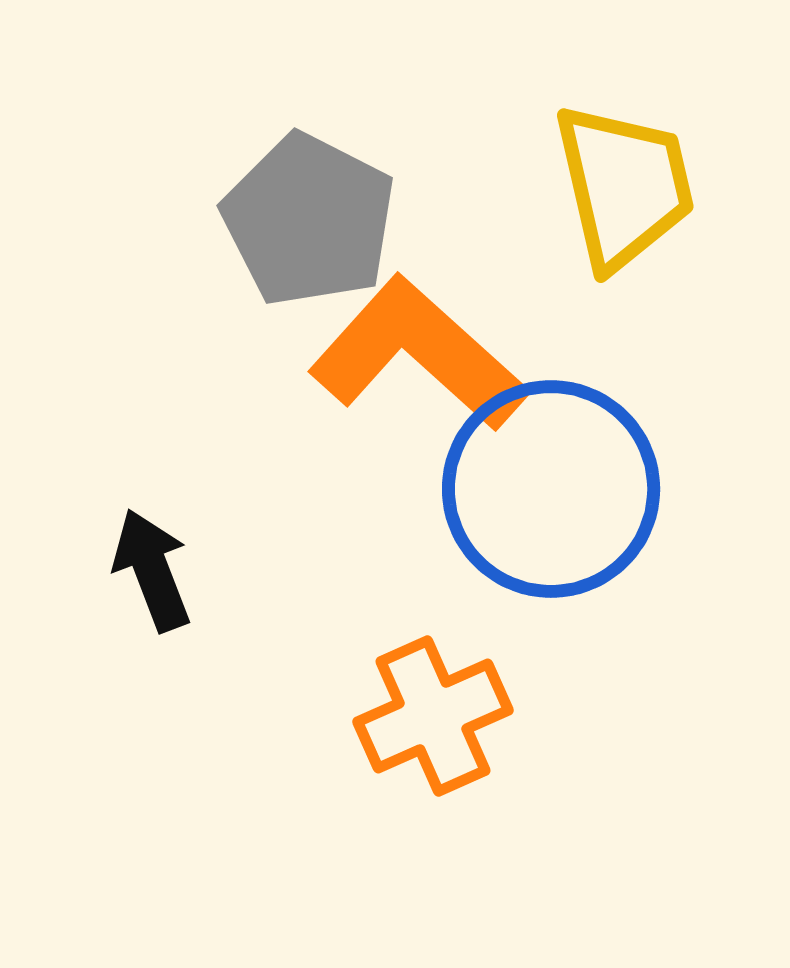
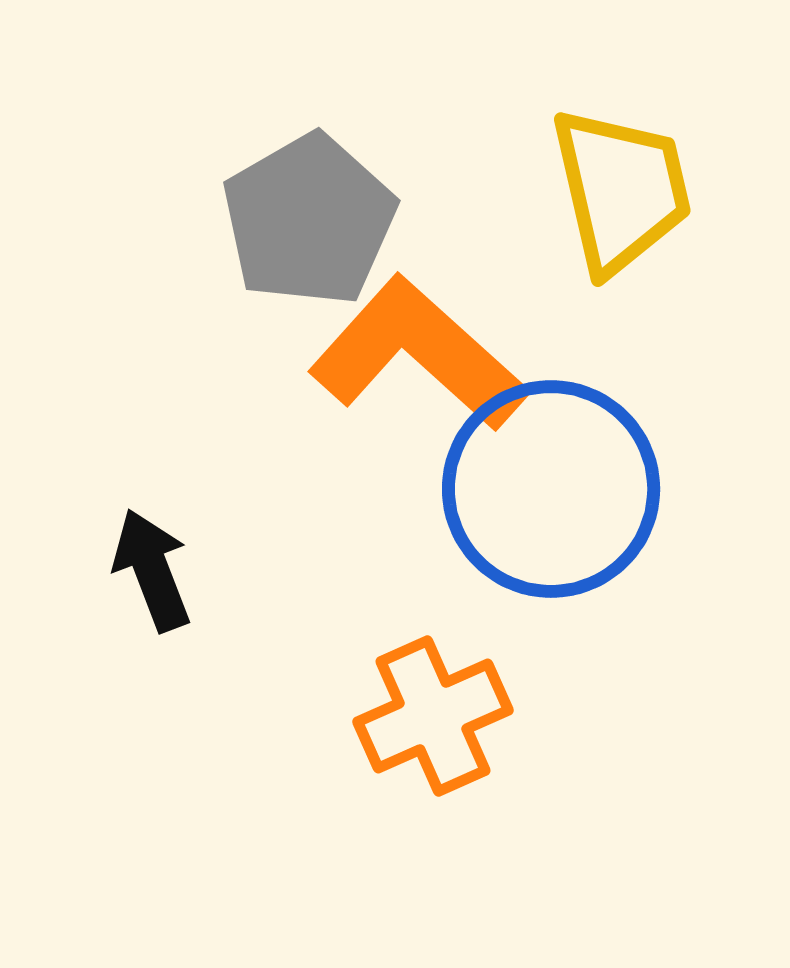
yellow trapezoid: moved 3 px left, 4 px down
gray pentagon: rotated 15 degrees clockwise
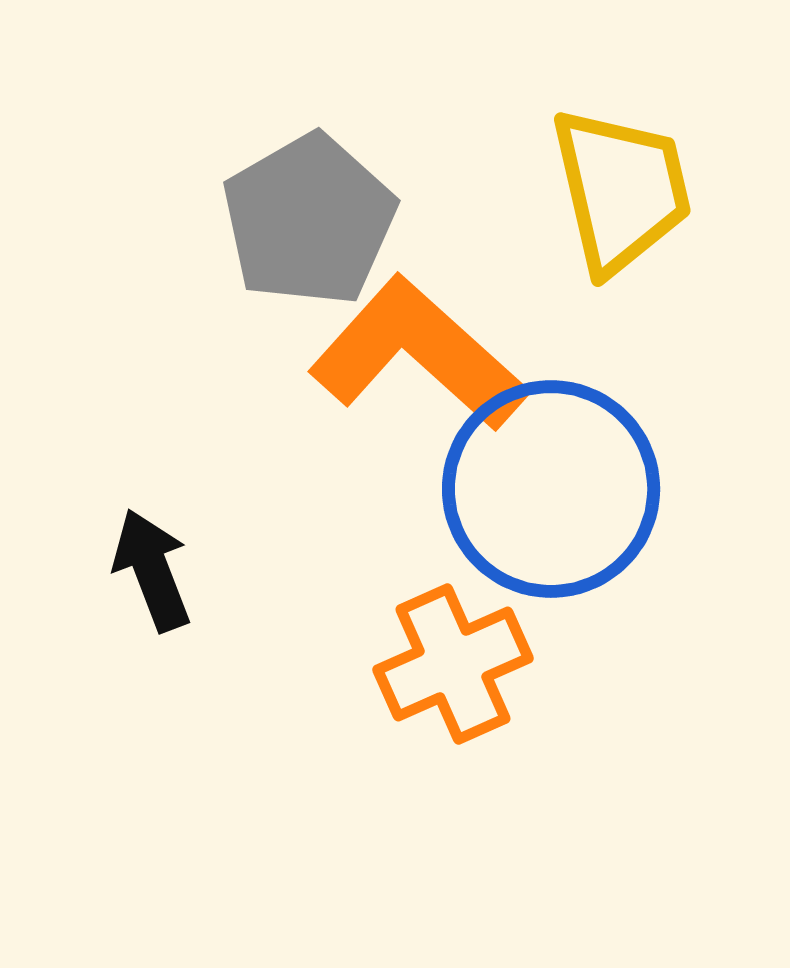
orange cross: moved 20 px right, 52 px up
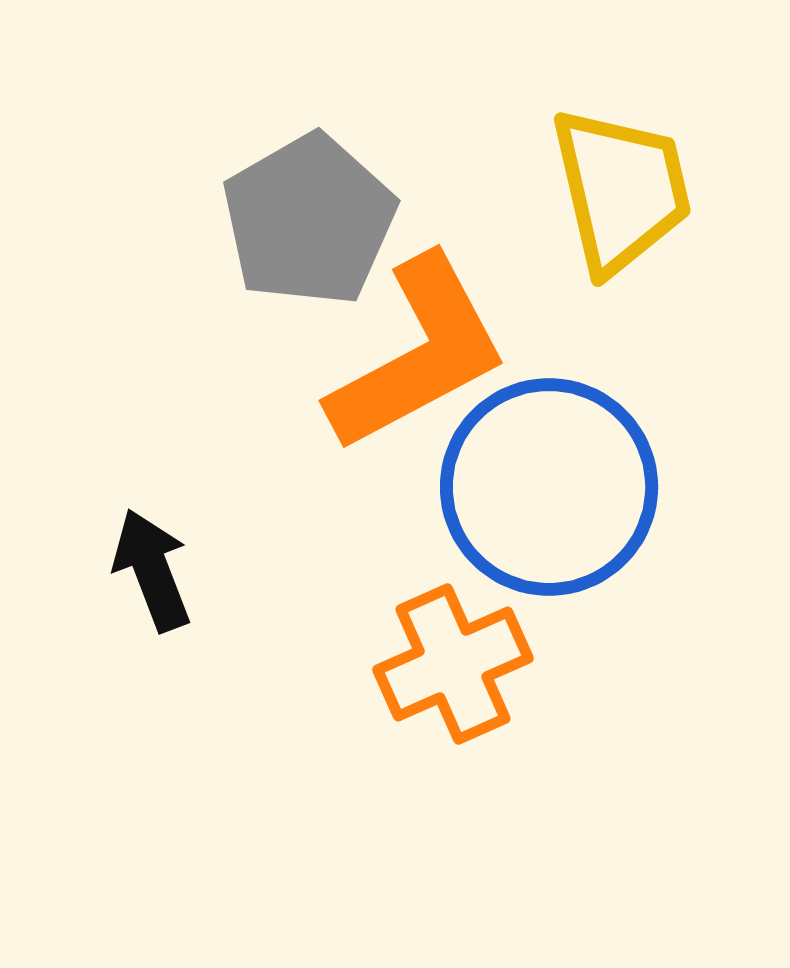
orange L-shape: rotated 110 degrees clockwise
blue circle: moved 2 px left, 2 px up
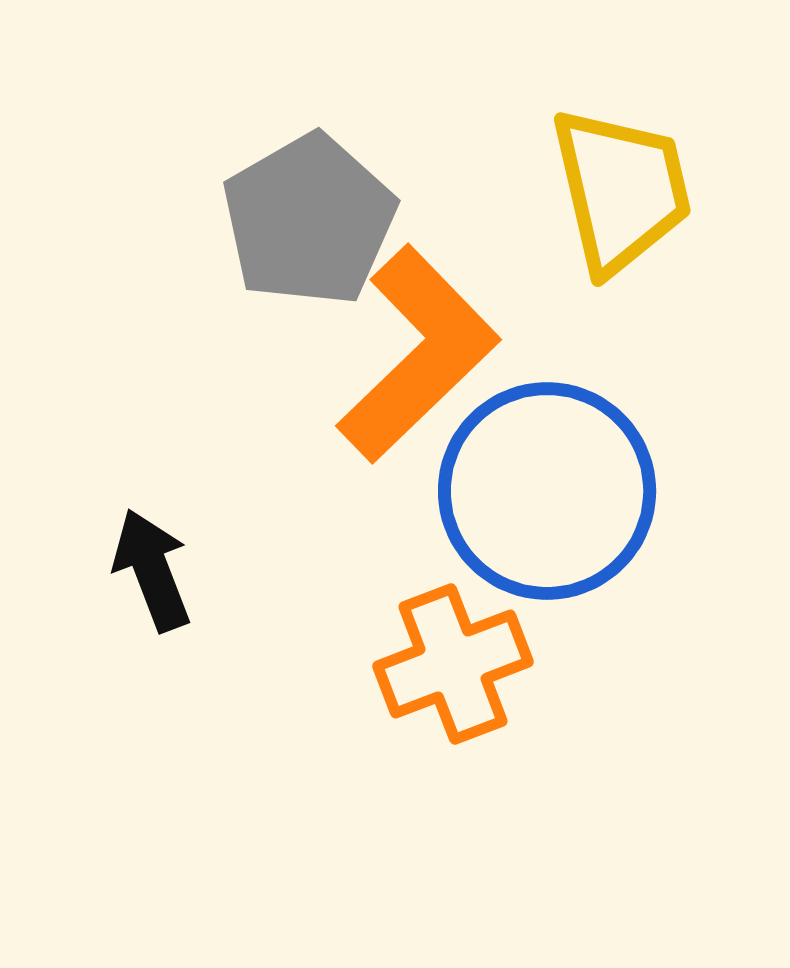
orange L-shape: rotated 16 degrees counterclockwise
blue circle: moved 2 px left, 4 px down
orange cross: rotated 3 degrees clockwise
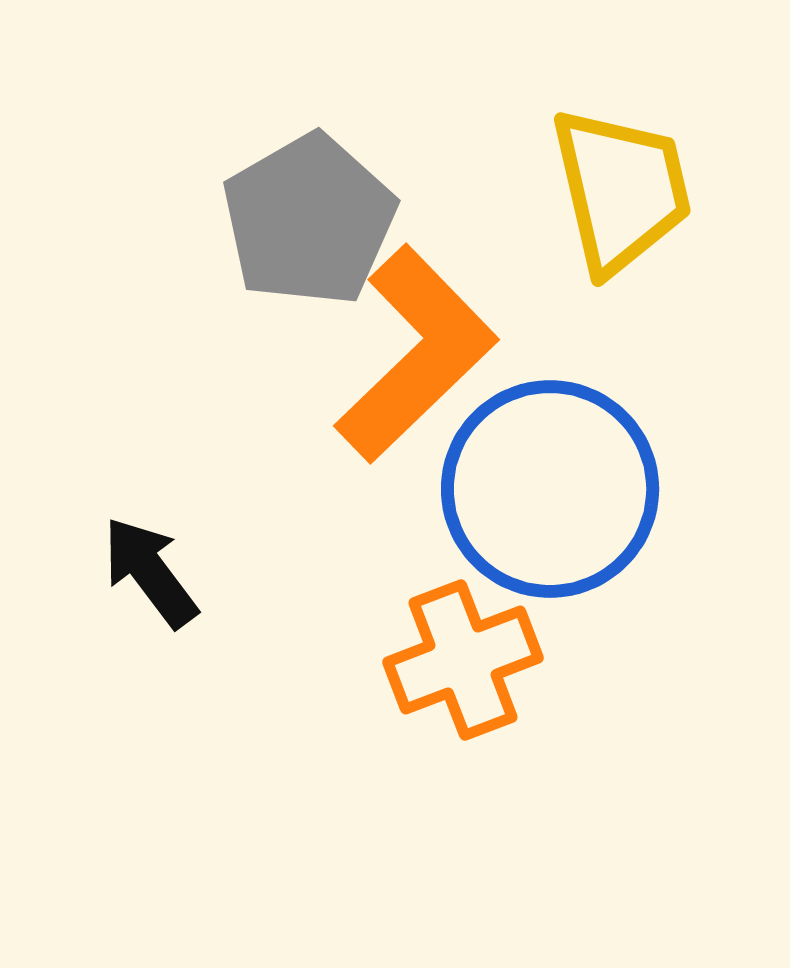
orange L-shape: moved 2 px left
blue circle: moved 3 px right, 2 px up
black arrow: moved 2 px left, 2 px down; rotated 16 degrees counterclockwise
orange cross: moved 10 px right, 4 px up
